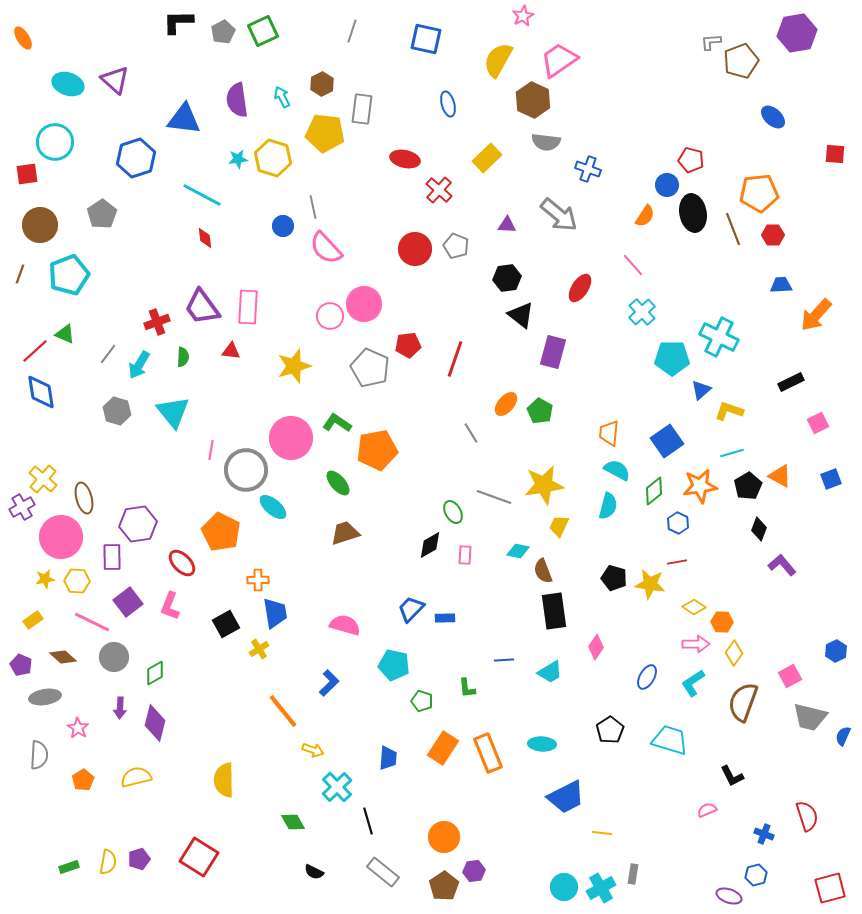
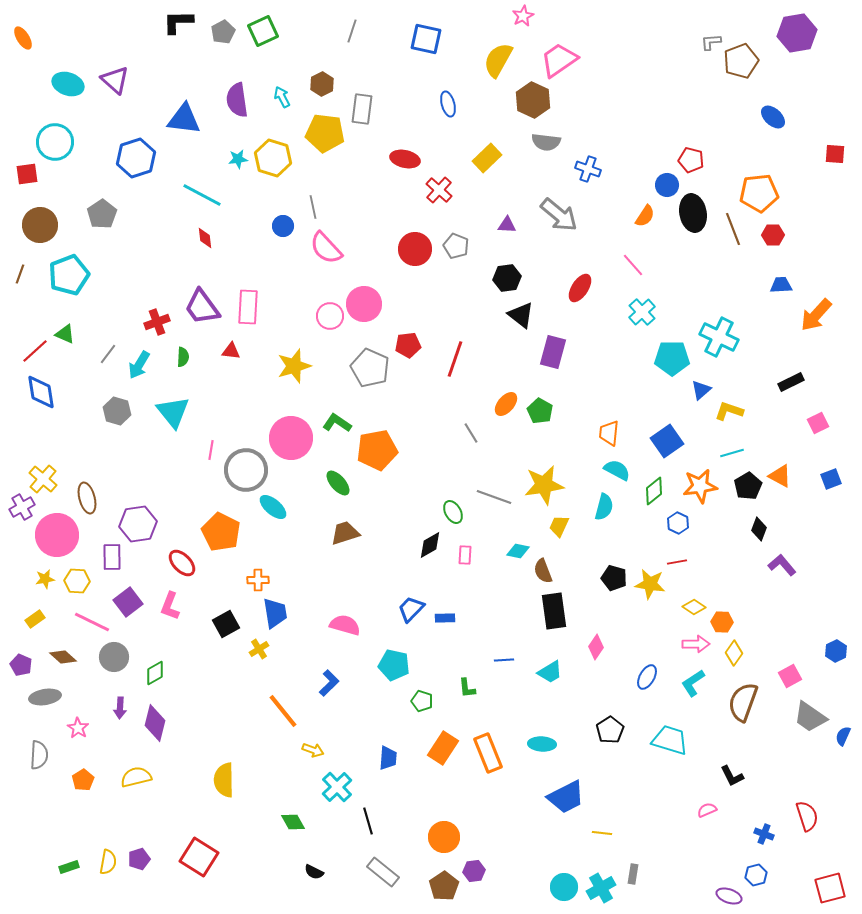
brown ellipse at (84, 498): moved 3 px right
cyan semicircle at (608, 506): moved 4 px left, 1 px down
pink circle at (61, 537): moved 4 px left, 2 px up
yellow rectangle at (33, 620): moved 2 px right, 1 px up
gray trapezoid at (810, 717): rotated 21 degrees clockwise
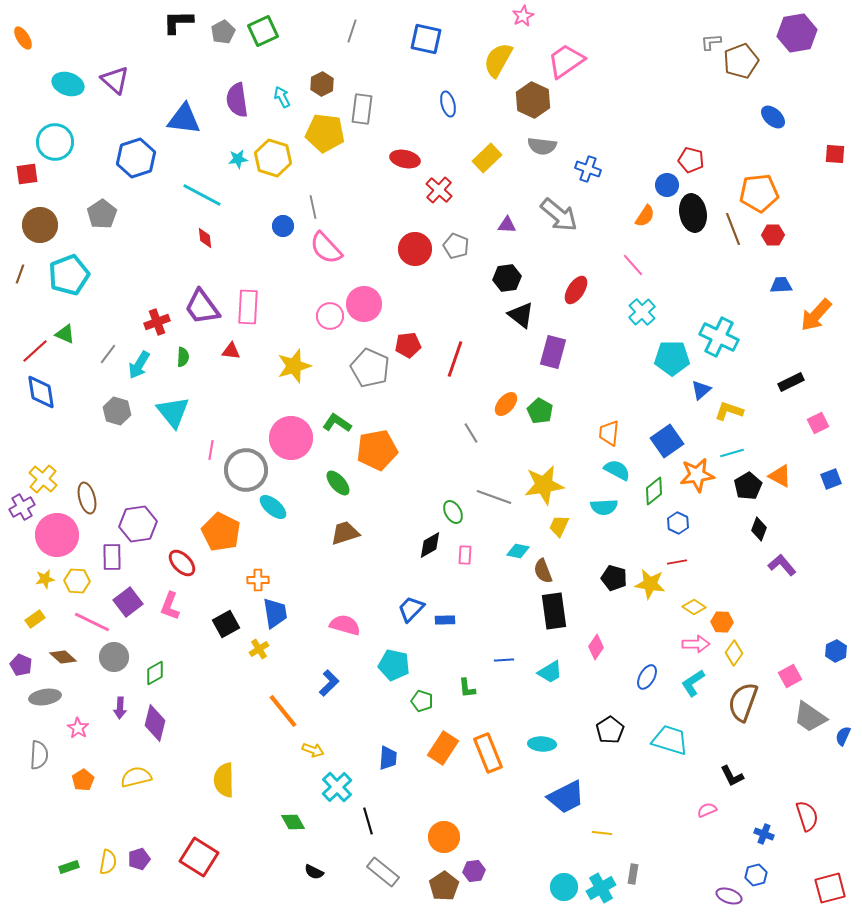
pink trapezoid at (559, 60): moved 7 px right, 1 px down
gray semicircle at (546, 142): moved 4 px left, 4 px down
red ellipse at (580, 288): moved 4 px left, 2 px down
orange star at (700, 486): moved 3 px left, 11 px up
cyan semicircle at (604, 507): rotated 72 degrees clockwise
blue rectangle at (445, 618): moved 2 px down
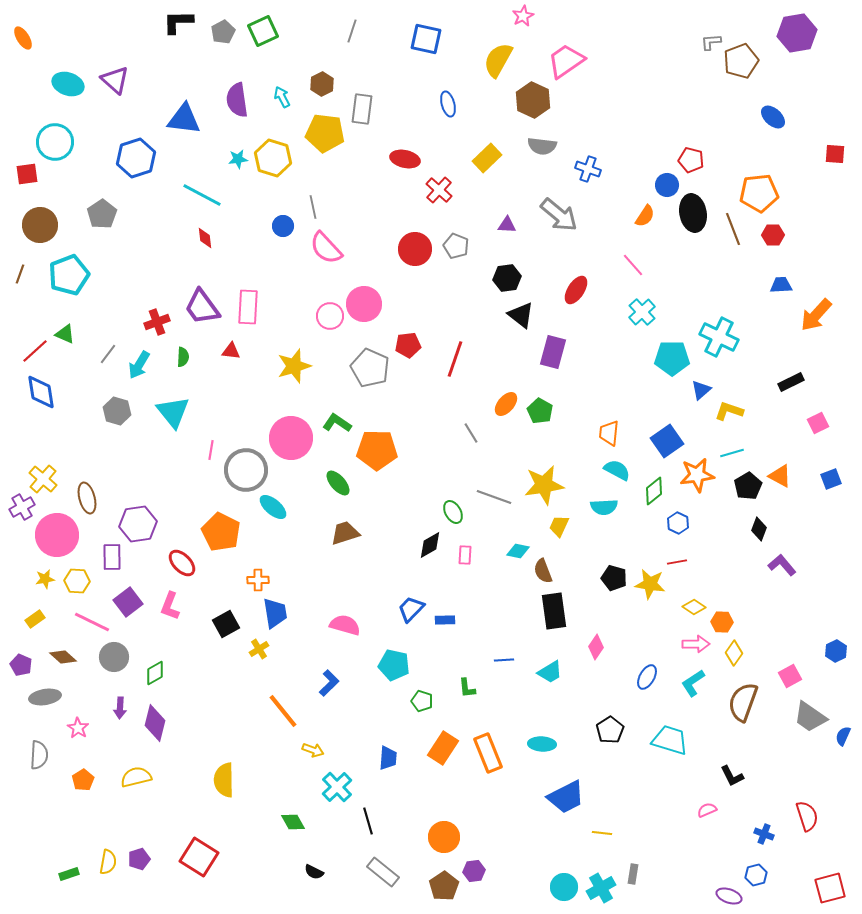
orange pentagon at (377, 450): rotated 12 degrees clockwise
green rectangle at (69, 867): moved 7 px down
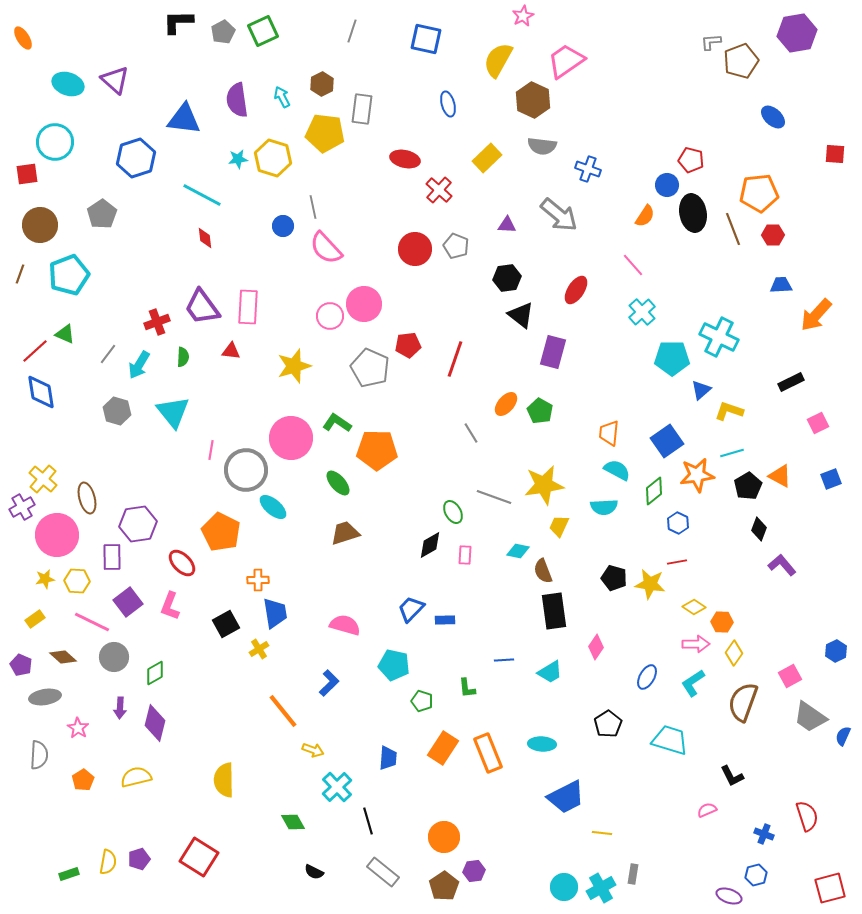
black pentagon at (610, 730): moved 2 px left, 6 px up
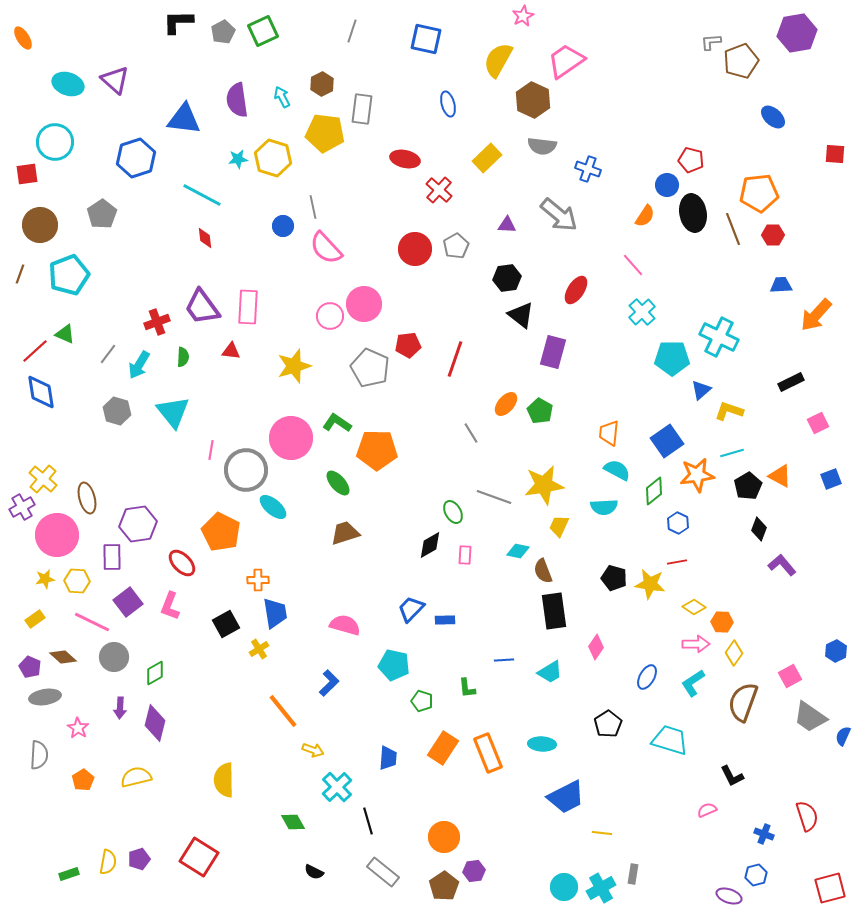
gray pentagon at (456, 246): rotated 20 degrees clockwise
purple pentagon at (21, 665): moved 9 px right, 2 px down
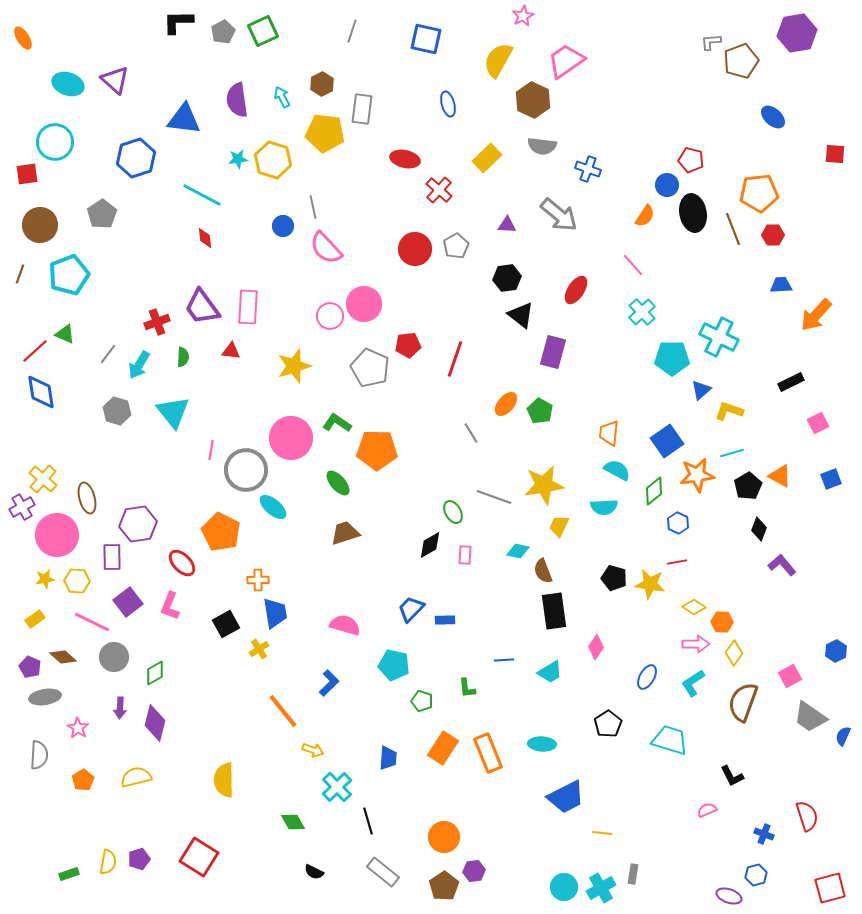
yellow hexagon at (273, 158): moved 2 px down
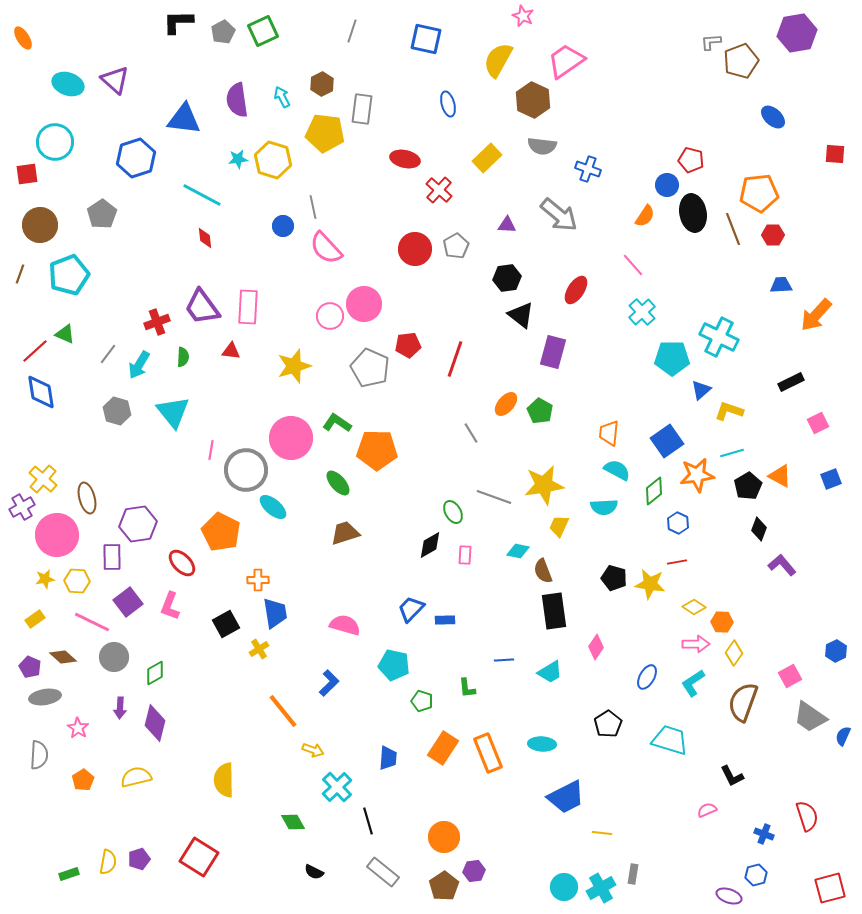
pink star at (523, 16): rotated 20 degrees counterclockwise
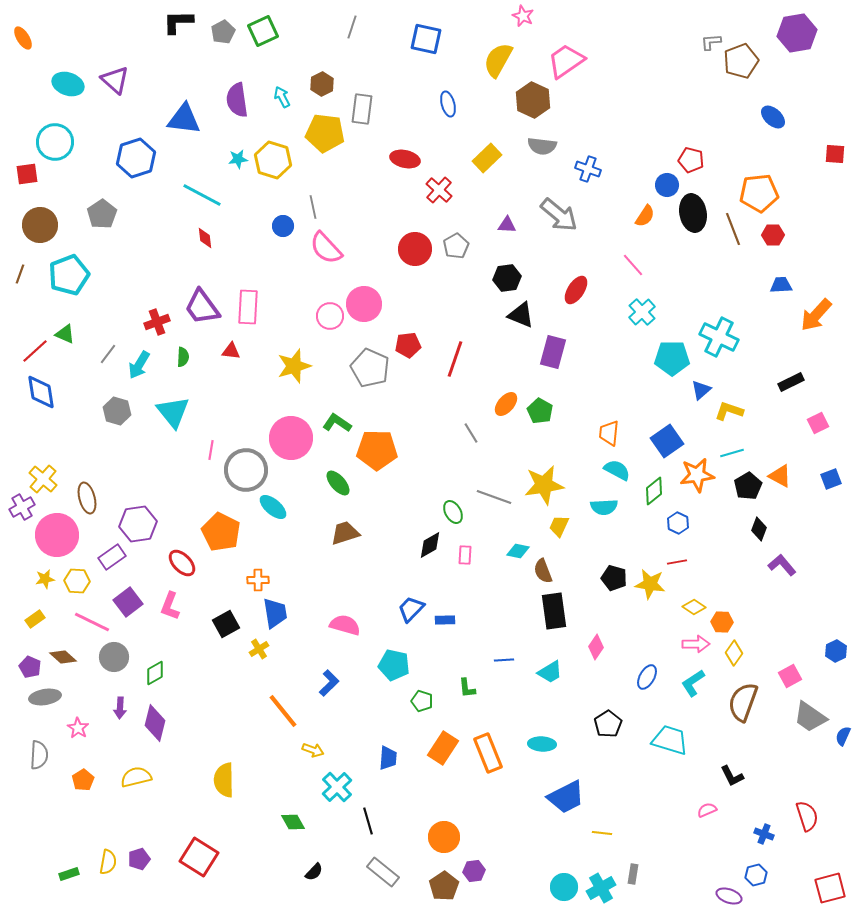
gray line at (352, 31): moved 4 px up
black triangle at (521, 315): rotated 16 degrees counterclockwise
purple rectangle at (112, 557): rotated 56 degrees clockwise
black semicircle at (314, 872): rotated 72 degrees counterclockwise
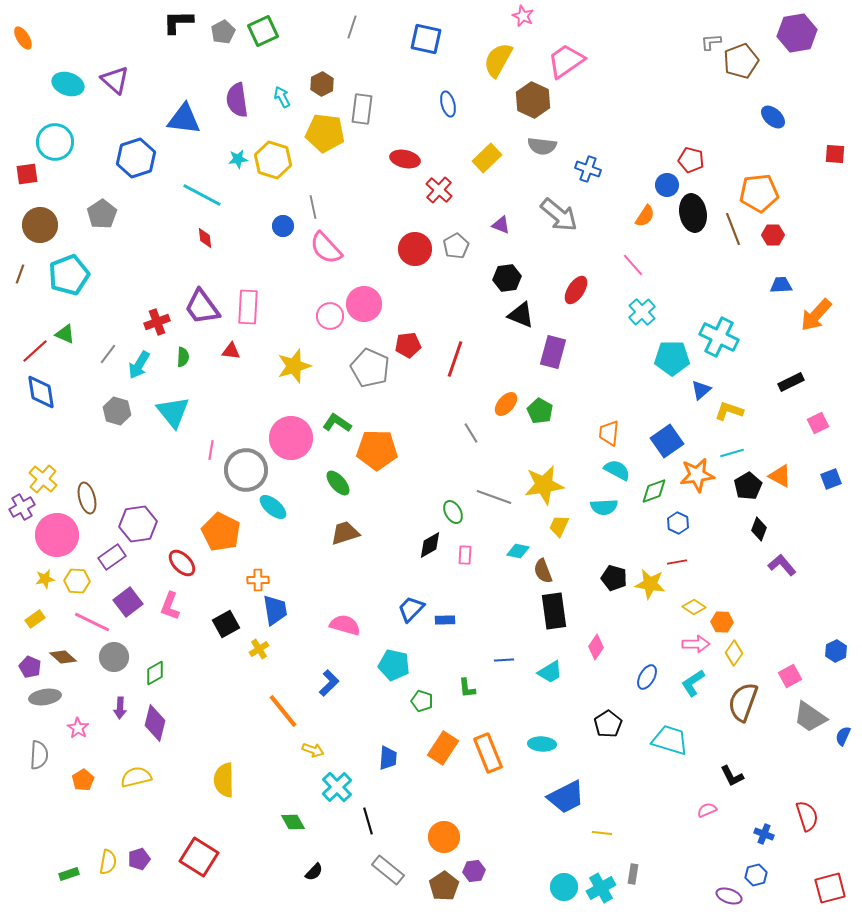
purple triangle at (507, 225): moved 6 px left; rotated 18 degrees clockwise
green diamond at (654, 491): rotated 20 degrees clockwise
blue trapezoid at (275, 613): moved 3 px up
gray rectangle at (383, 872): moved 5 px right, 2 px up
